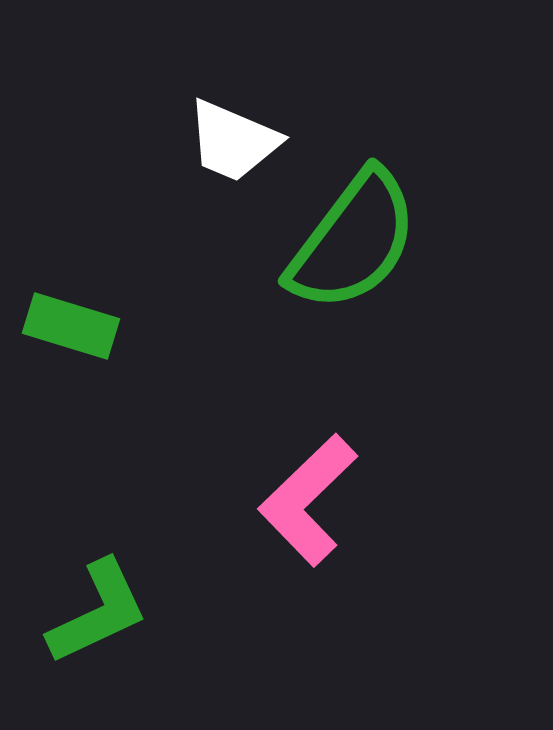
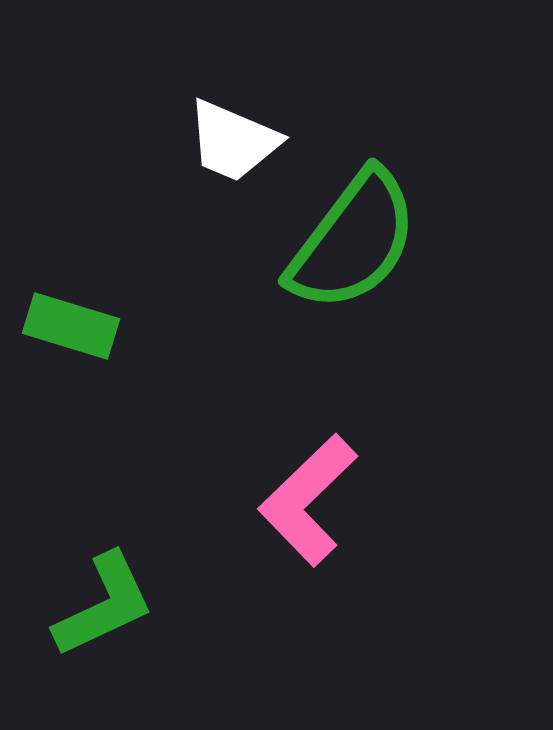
green L-shape: moved 6 px right, 7 px up
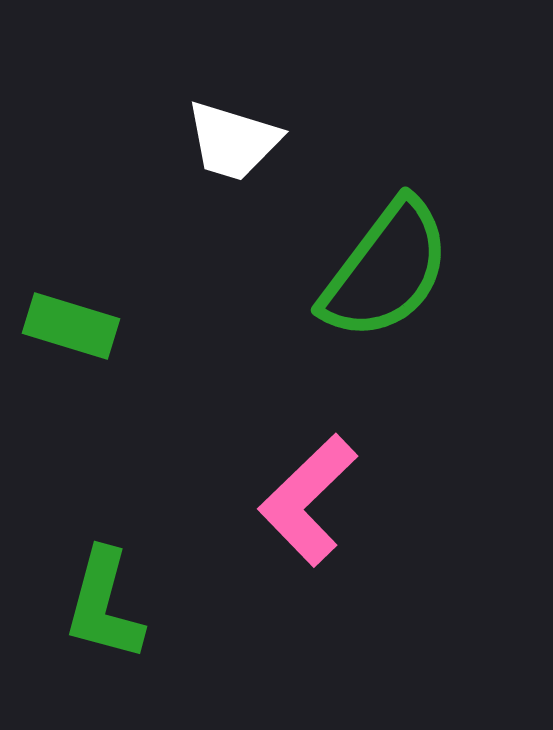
white trapezoid: rotated 6 degrees counterclockwise
green semicircle: moved 33 px right, 29 px down
green L-shape: rotated 130 degrees clockwise
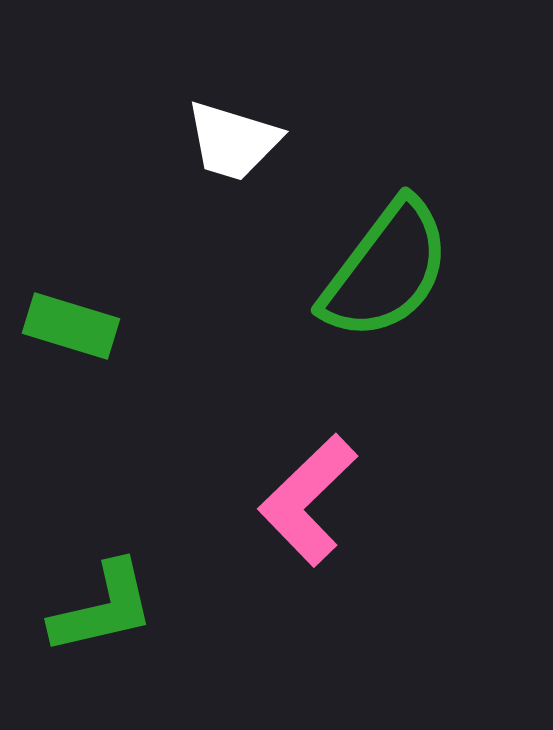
green L-shape: moved 1 px left, 3 px down; rotated 118 degrees counterclockwise
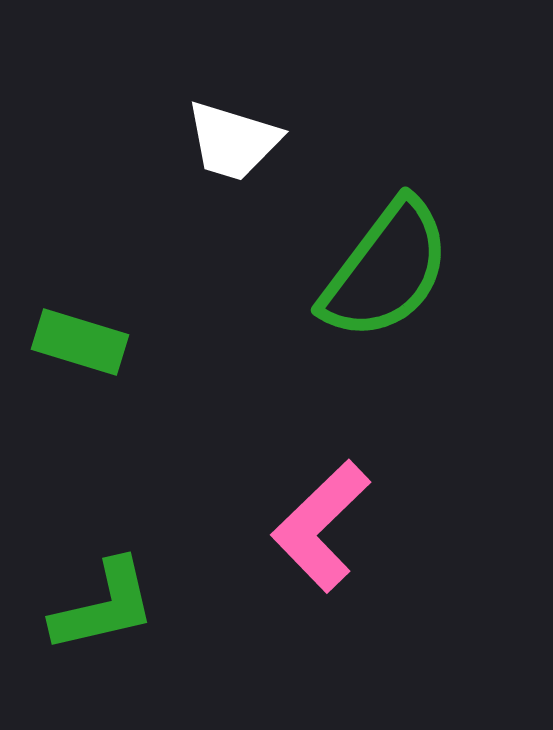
green rectangle: moved 9 px right, 16 px down
pink L-shape: moved 13 px right, 26 px down
green L-shape: moved 1 px right, 2 px up
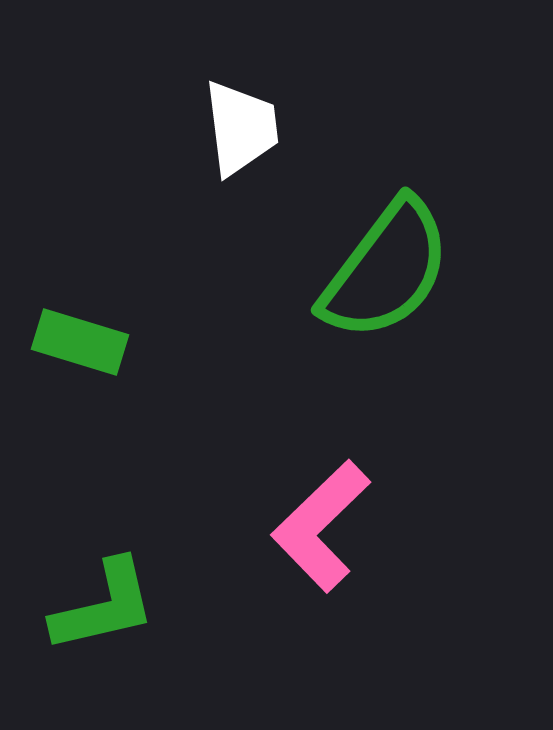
white trapezoid: moved 8 px right, 13 px up; rotated 114 degrees counterclockwise
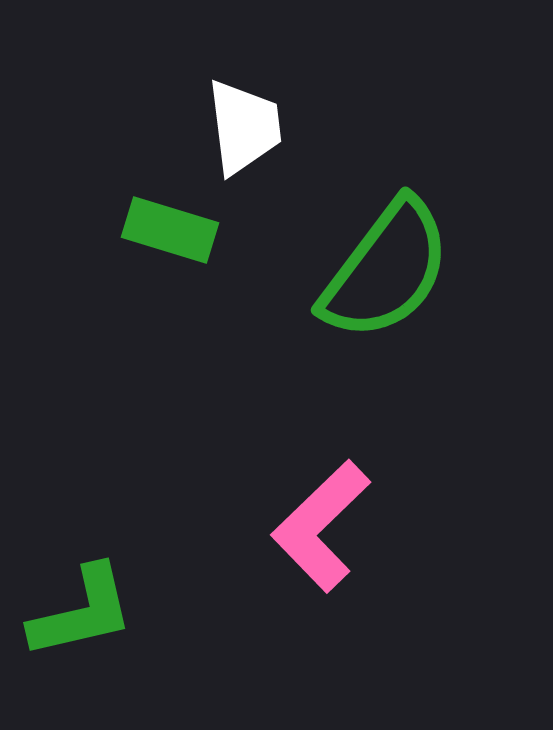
white trapezoid: moved 3 px right, 1 px up
green rectangle: moved 90 px right, 112 px up
green L-shape: moved 22 px left, 6 px down
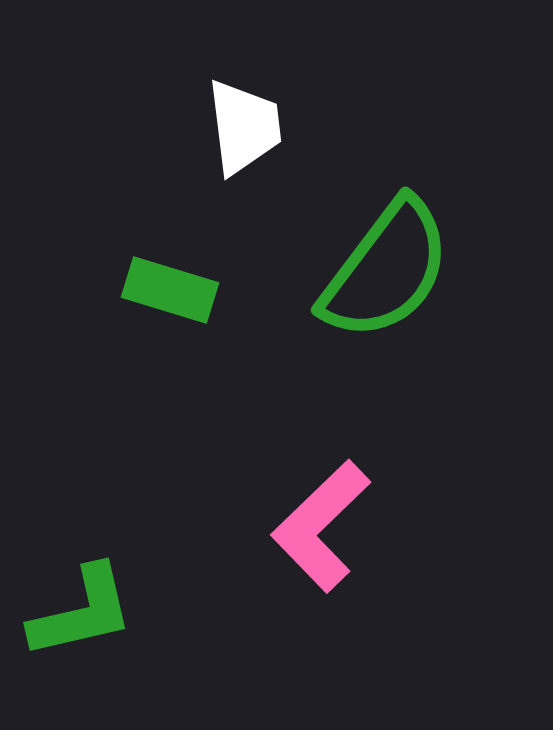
green rectangle: moved 60 px down
